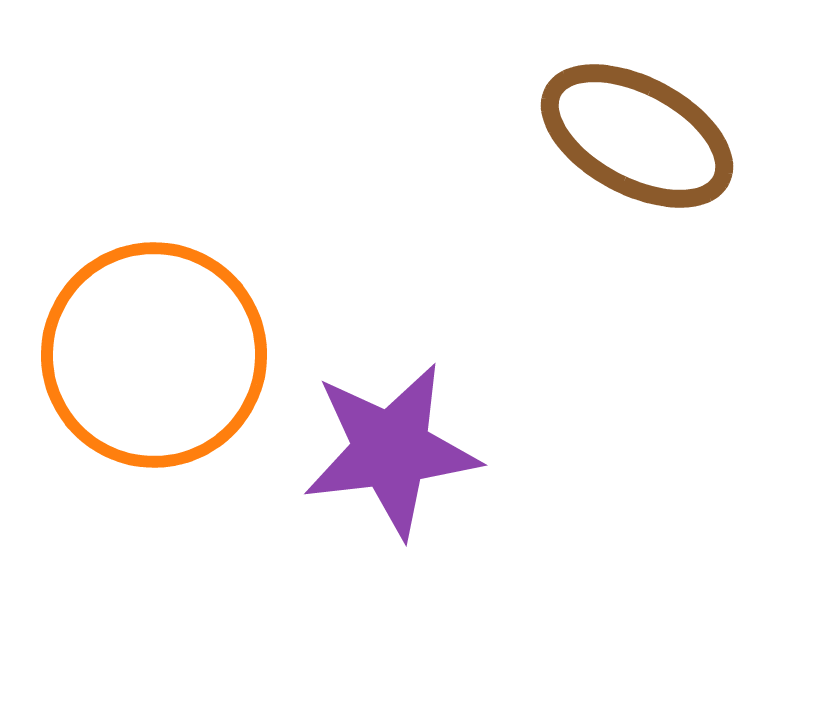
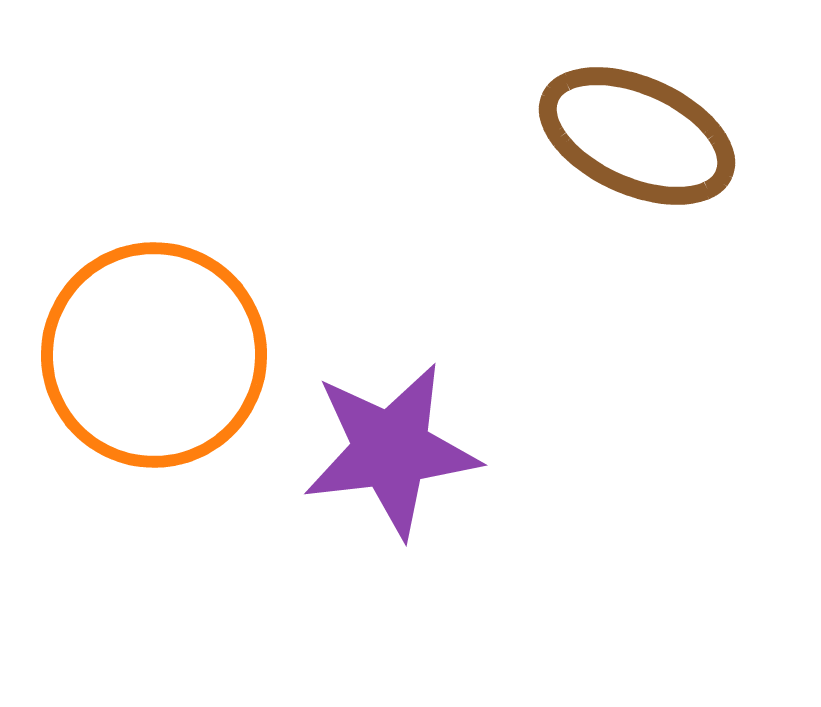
brown ellipse: rotated 4 degrees counterclockwise
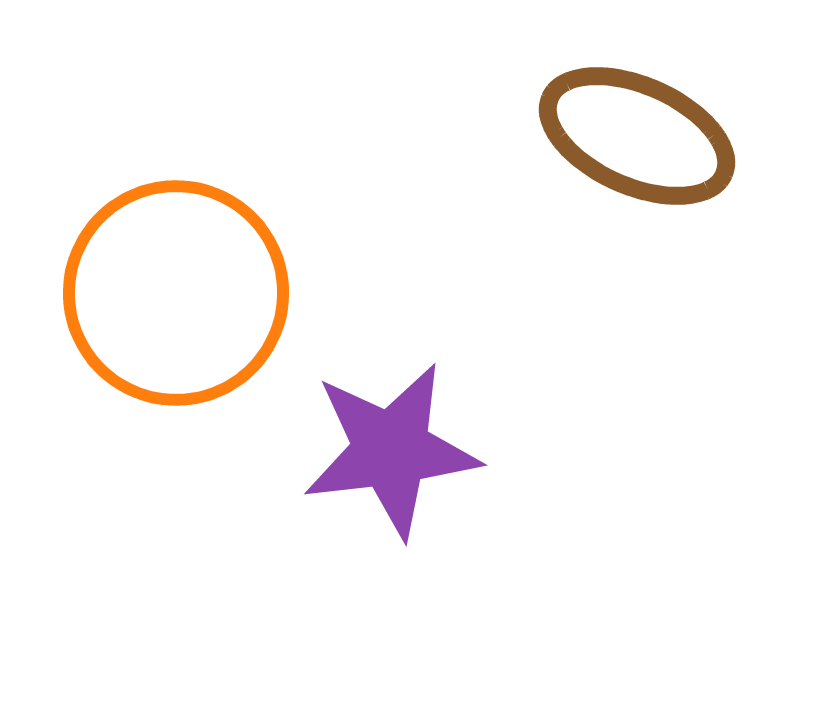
orange circle: moved 22 px right, 62 px up
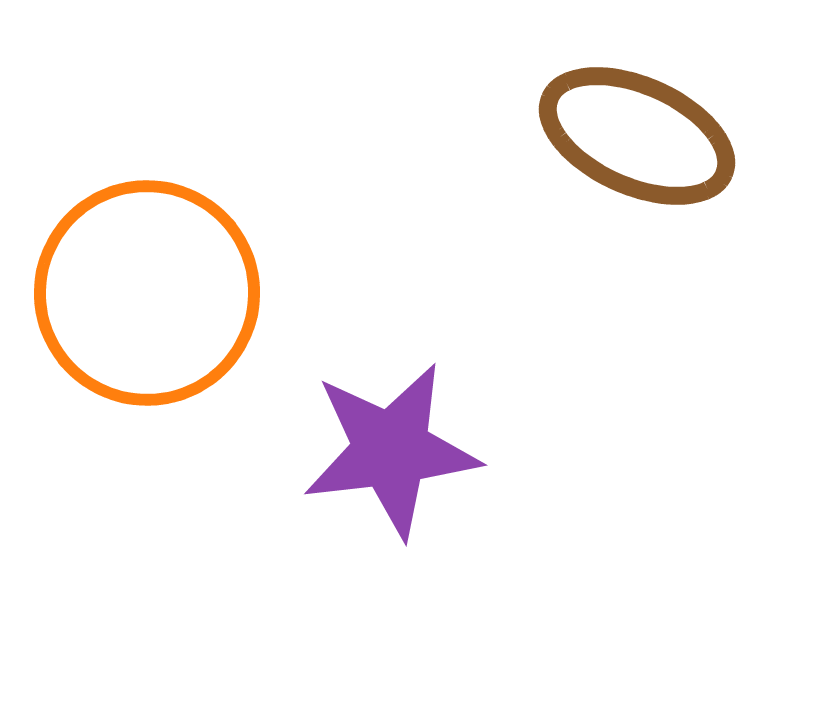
orange circle: moved 29 px left
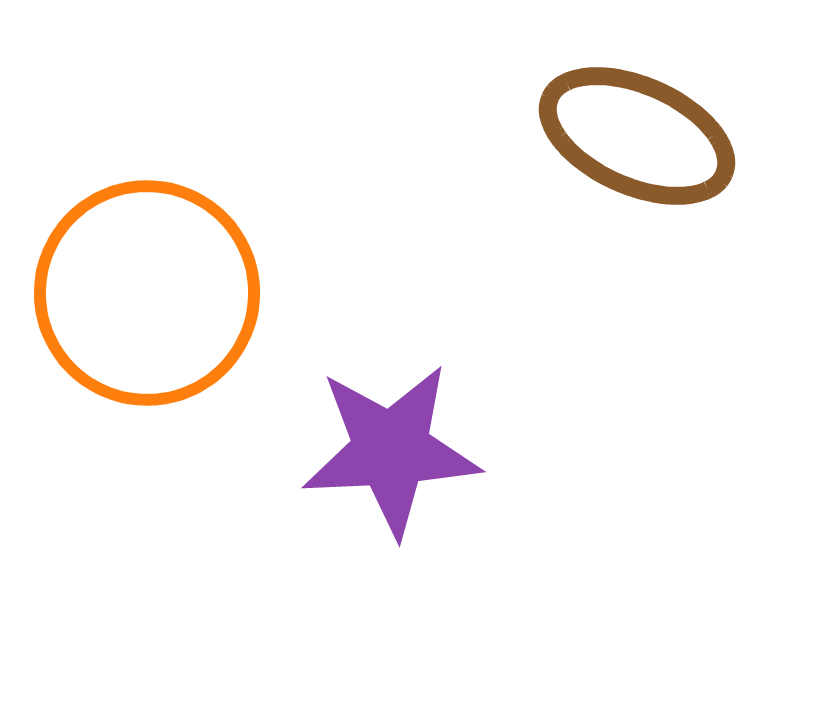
purple star: rotated 4 degrees clockwise
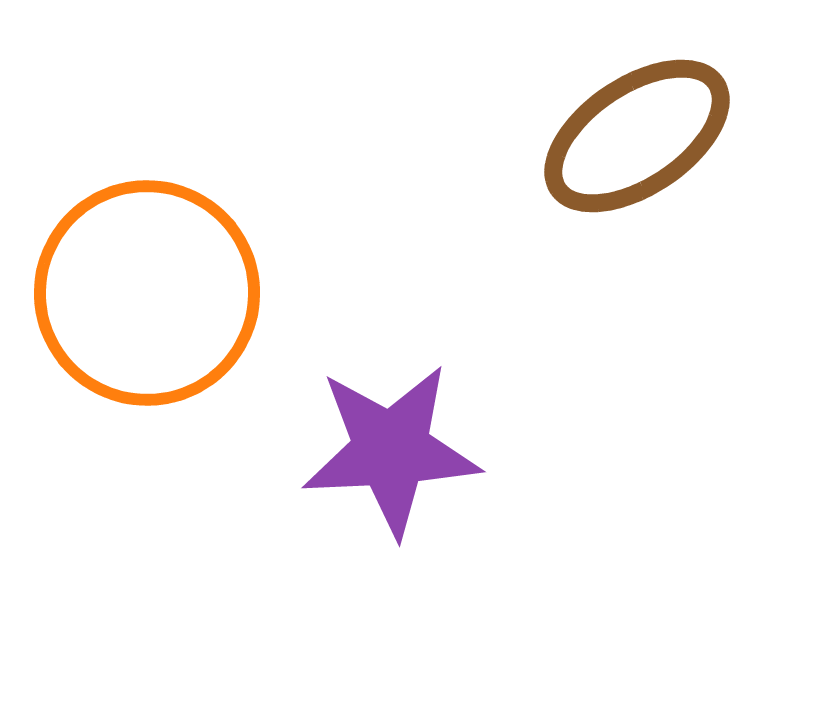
brown ellipse: rotated 58 degrees counterclockwise
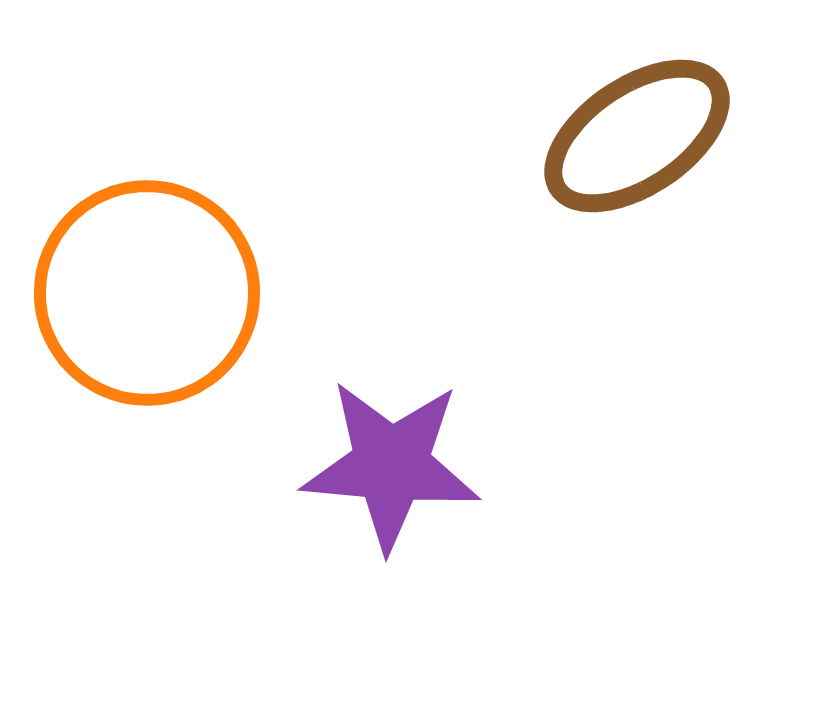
purple star: moved 15 px down; rotated 8 degrees clockwise
